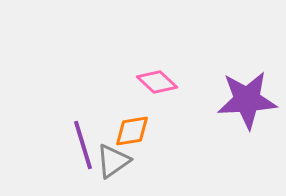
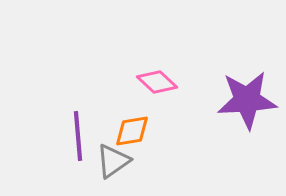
purple line: moved 5 px left, 9 px up; rotated 12 degrees clockwise
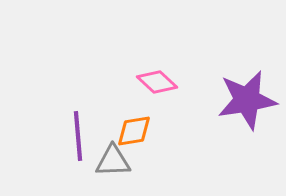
purple star: rotated 6 degrees counterclockwise
orange diamond: moved 2 px right
gray triangle: rotated 33 degrees clockwise
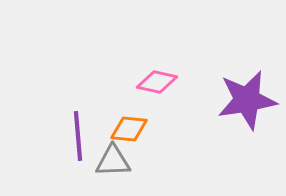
pink diamond: rotated 30 degrees counterclockwise
orange diamond: moved 5 px left, 2 px up; rotated 15 degrees clockwise
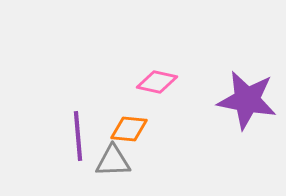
purple star: rotated 20 degrees clockwise
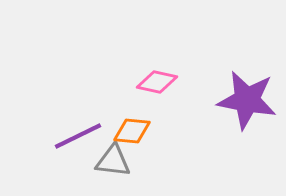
orange diamond: moved 3 px right, 2 px down
purple line: rotated 69 degrees clockwise
gray triangle: rotated 9 degrees clockwise
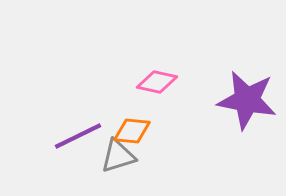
gray triangle: moved 5 px right, 5 px up; rotated 24 degrees counterclockwise
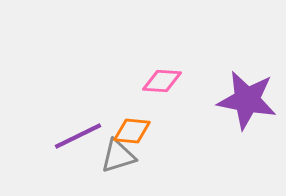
pink diamond: moved 5 px right, 1 px up; rotated 9 degrees counterclockwise
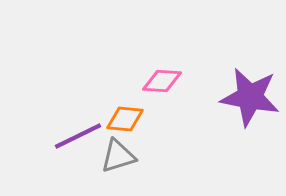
purple star: moved 3 px right, 3 px up
orange diamond: moved 7 px left, 12 px up
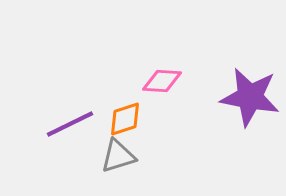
orange diamond: rotated 24 degrees counterclockwise
purple line: moved 8 px left, 12 px up
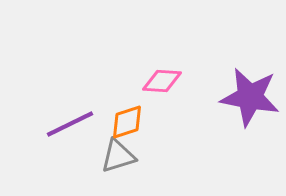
orange diamond: moved 2 px right, 3 px down
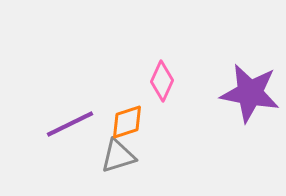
pink diamond: rotated 69 degrees counterclockwise
purple star: moved 4 px up
